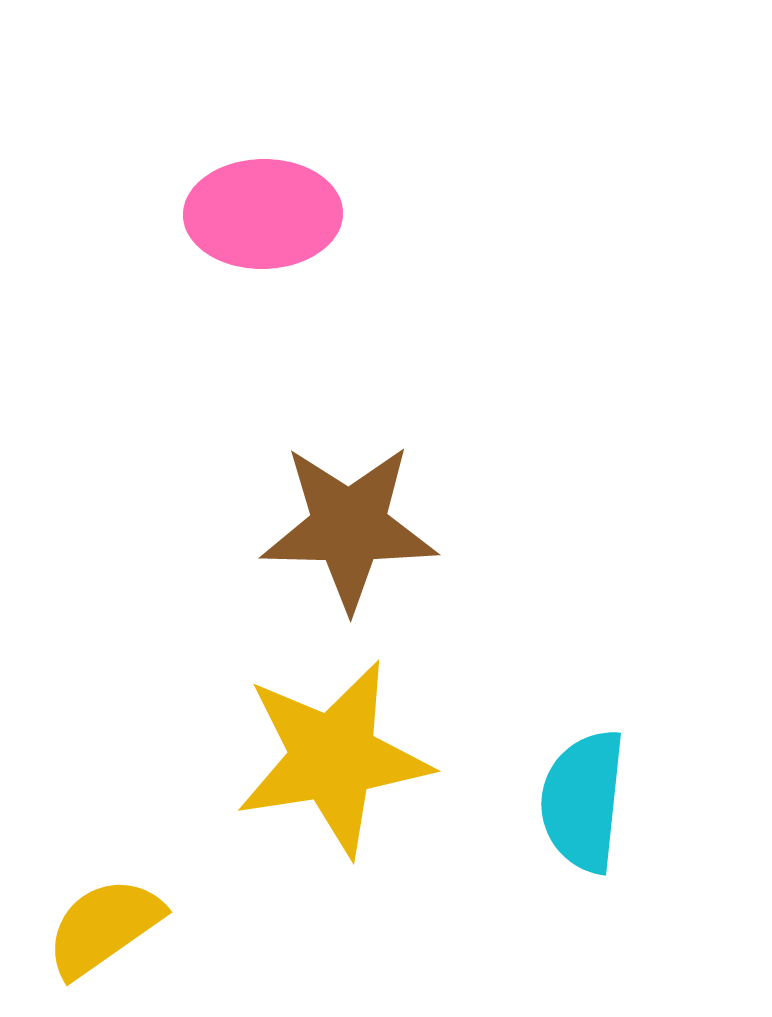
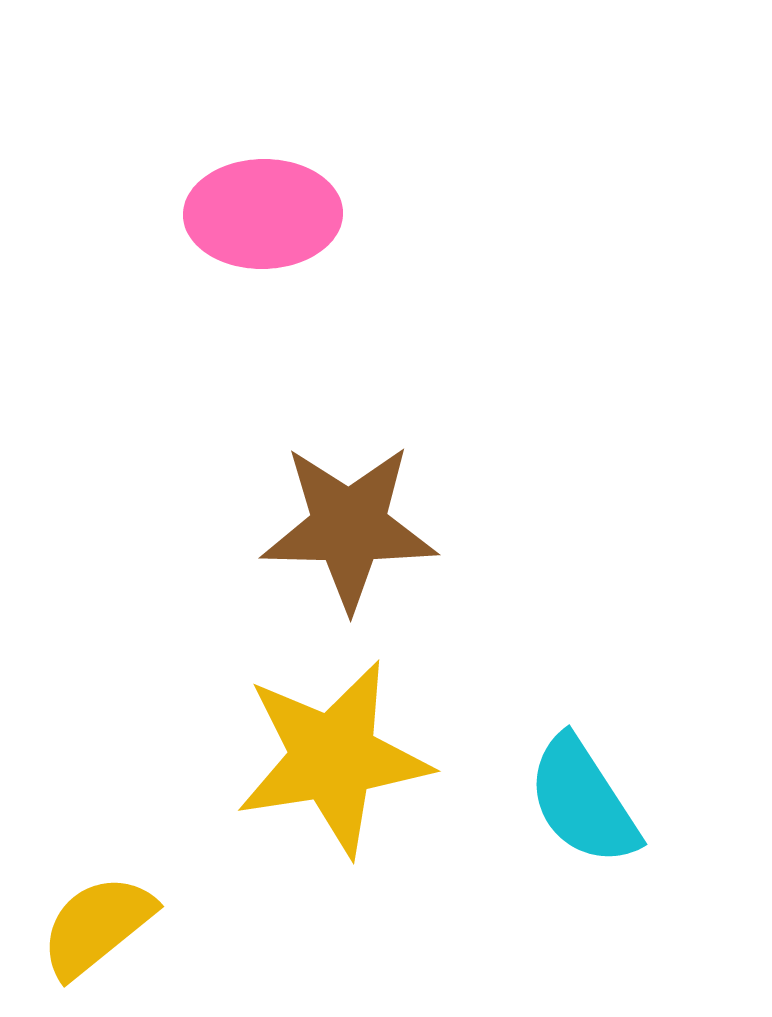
cyan semicircle: rotated 39 degrees counterclockwise
yellow semicircle: moved 7 px left, 1 px up; rotated 4 degrees counterclockwise
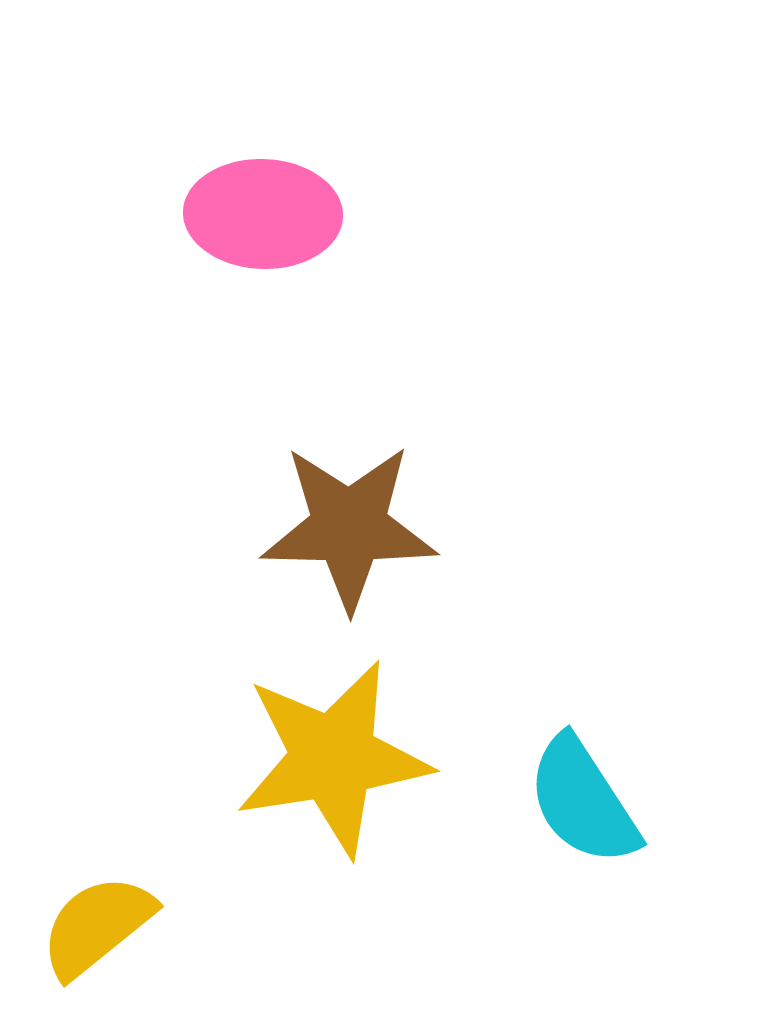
pink ellipse: rotated 3 degrees clockwise
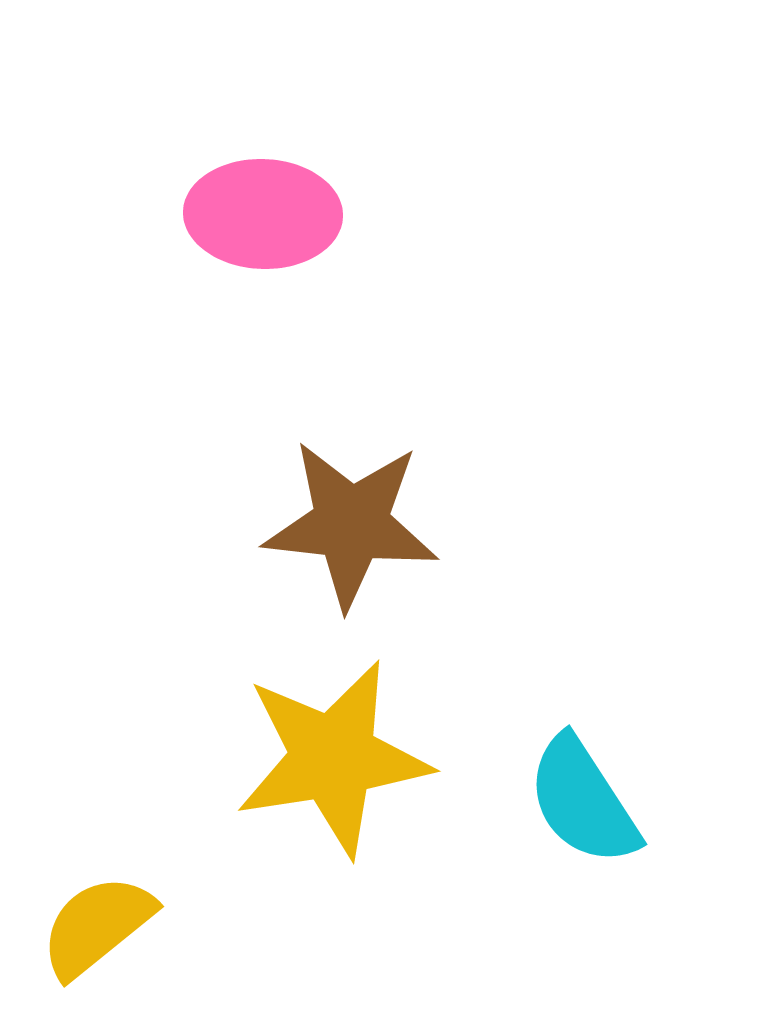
brown star: moved 2 px right, 3 px up; rotated 5 degrees clockwise
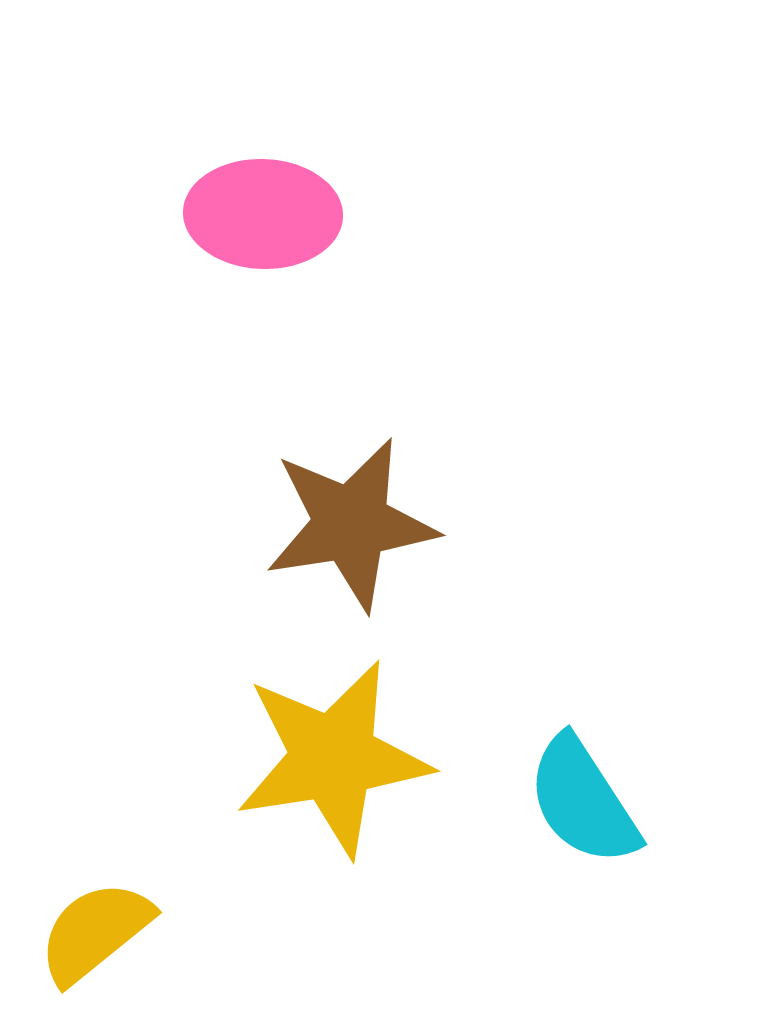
brown star: rotated 15 degrees counterclockwise
yellow semicircle: moved 2 px left, 6 px down
